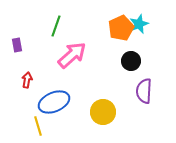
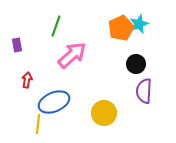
black circle: moved 5 px right, 3 px down
yellow circle: moved 1 px right, 1 px down
yellow line: moved 2 px up; rotated 24 degrees clockwise
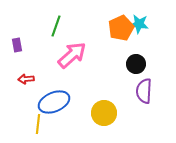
cyan star: rotated 30 degrees clockwise
red arrow: moved 1 px left, 1 px up; rotated 105 degrees counterclockwise
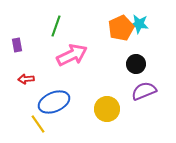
pink arrow: rotated 16 degrees clockwise
purple semicircle: rotated 65 degrees clockwise
yellow circle: moved 3 px right, 4 px up
yellow line: rotated 42 degrees counterclockwise
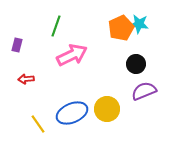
purple rectangle: rotated 24 degrees clockwise
blue ellipse: moved 18 px right, 11 px down
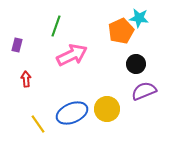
cyan star: moved 6 px up
orange pentagon: moved 3 px down
red arrow: rotated 91 degrees clockwise
